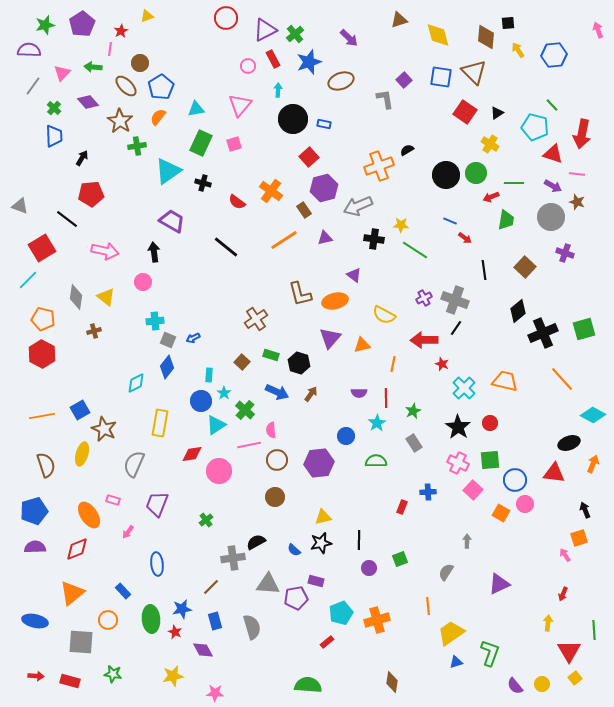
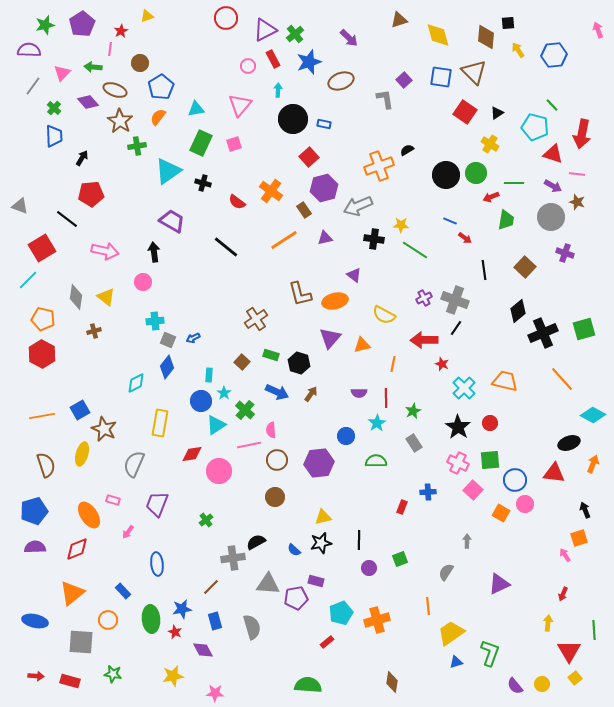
brown ellipse at (126, 86): moved 11 px left, 4 px down; rotated 25 degrees counterclockwise
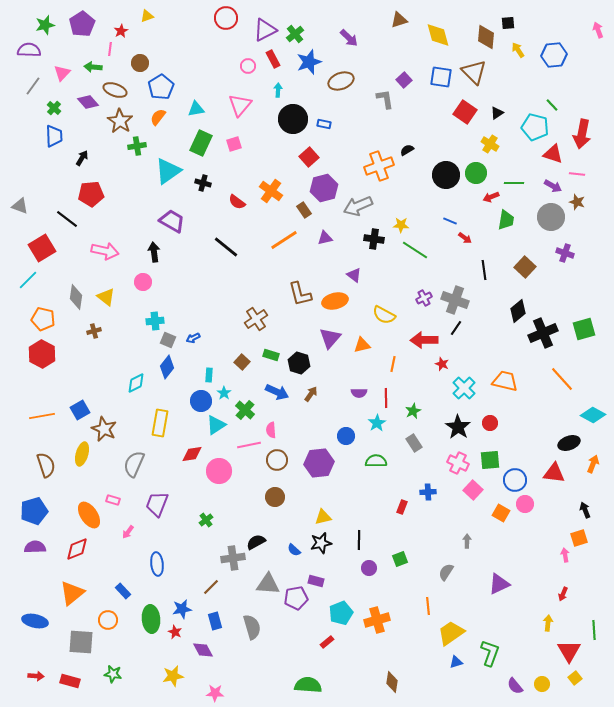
pink arrow at (565, 555): rotated 24 degrees clockwise
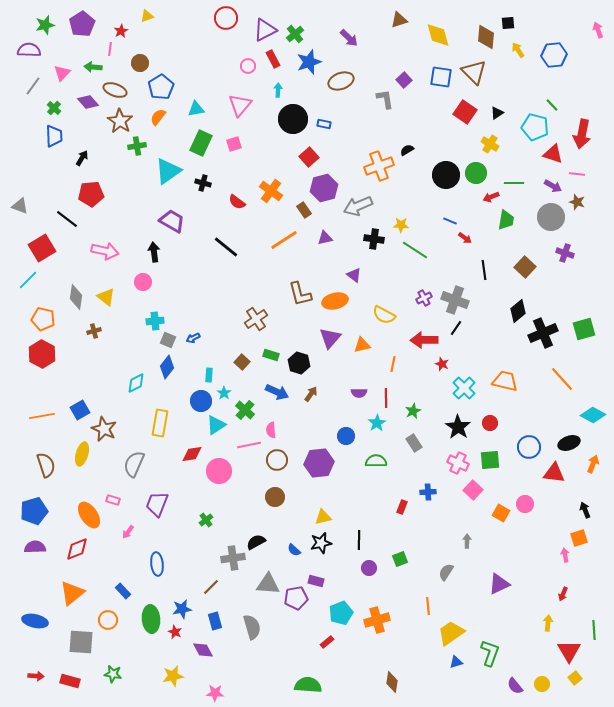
blue circle at (515, 480): moved 14 px right, 33 px up
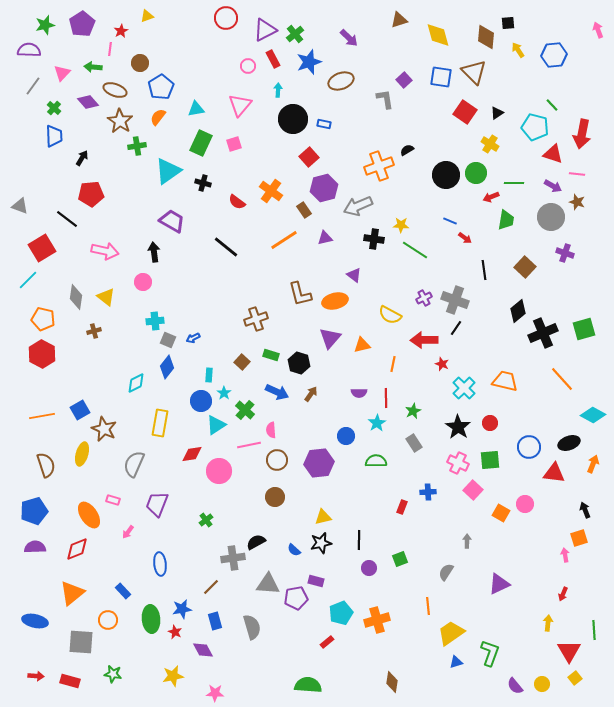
yellow semicircle at (384, 315): moved 6 px right
brown cross at (256, 319): rotated 15 degrees clockwise
blue ellipse at (157, 564): moved 3 px right
